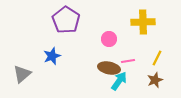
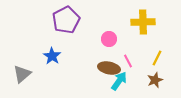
purple pentagon: rotated 12 degrees clockwise
blue star: rotated 18 degrees counterclockwise
pink line: rotated 72 degrees clockwise
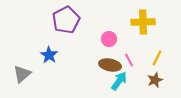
blue star: moved 3 px left, 1 px up
pink line: moved 1 px right, 1 px up
brown ellipse: moved 1 px right, 3 px up
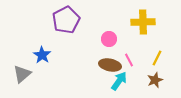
blue star: moved 7 px left
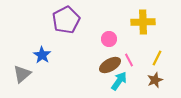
brown ellipse: rotated 40 degrees counterclockwise
